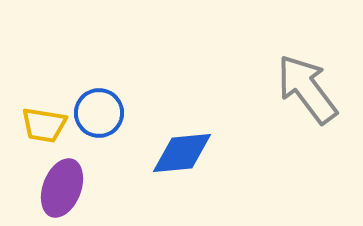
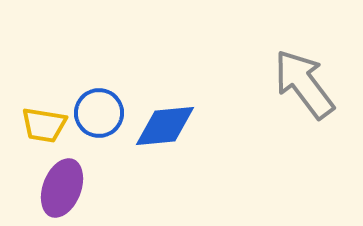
gray arrow: moved 3 px left, 5 px up
blue diamond: moved 17 px left, 27 px up
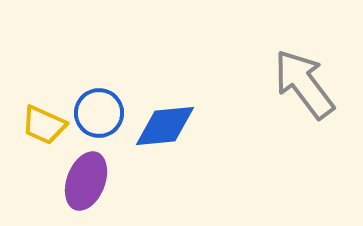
yellow trapezoid: rotated 15 degrees clockwise
purple ellipse: moved 24 px right, 7 px up
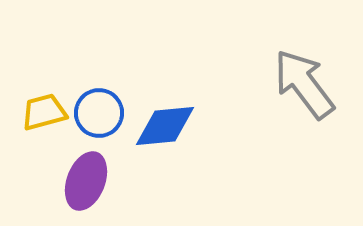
yellow trapezoid: moved 13 px up; rotated 141 degrees clockwise
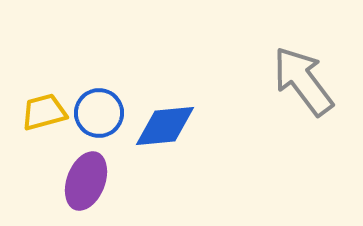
gray arrow: moved 1 px left, 3 px up
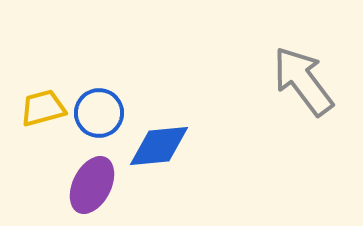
yellow trapezoid: moved 1 px left, 4 px up
blue diamond: moved 6 px left, 20 px down
purple ellipse: moved 6 px right, 4 px down; rotated 6 degrees clockwise
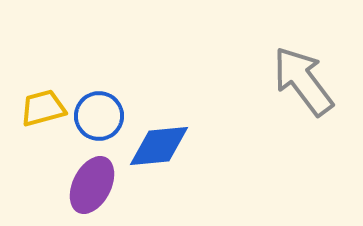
blue circle: moved 3 px down
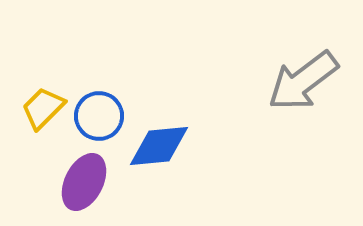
gray arrow: rotated 90 degrees counterclockwise
yellow trapezoid: rotated 30 degrees counterclockwise
purple ellipse: moved 8 px left, 3 px up
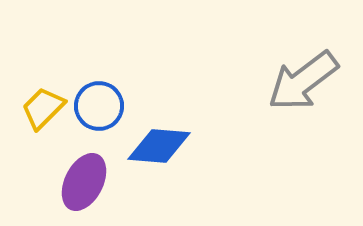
blue circle: moved 10 px up
blue diamond: rotated 10 degrees clockwise
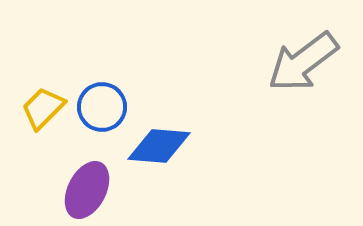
gray arrow: moved 19 px up
blue circle: moved 3 px right, 1 px down
purple ellipse: moved 3 px right, 8 px down
